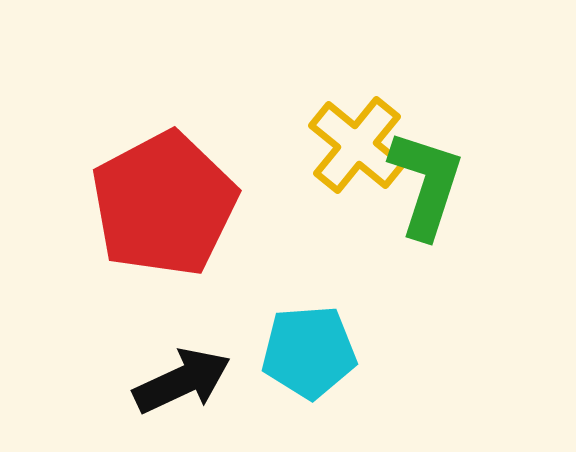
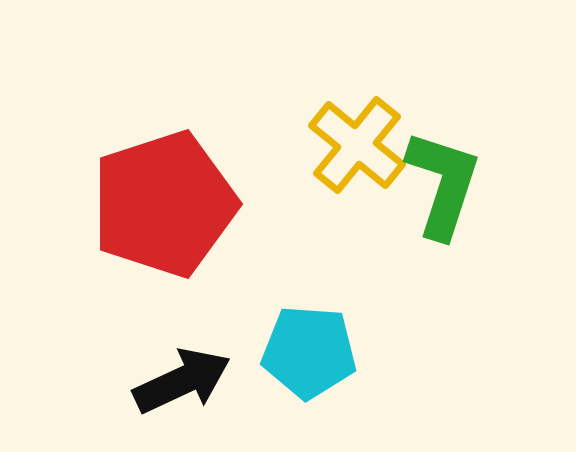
green L-shape: moved 17 px right
red pentagon: rotated 10 degrees clockwise
cyan pentagon: rotated 8 degrees clockwise
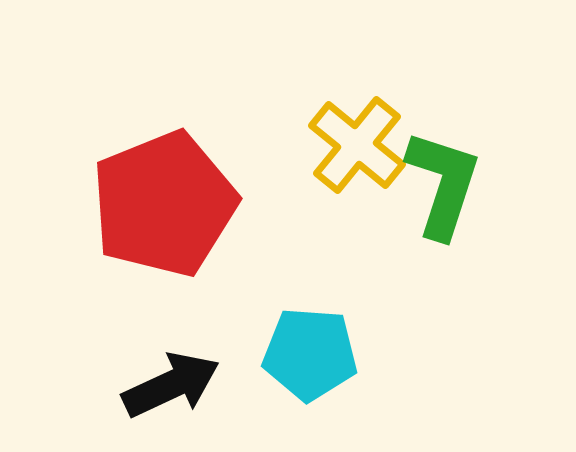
red pentagon: rotated 4 degrees counterclockwise
cyan pentagon: moved 1 px right, 2 px down
black arrow: moved 11 px left, 4 px down
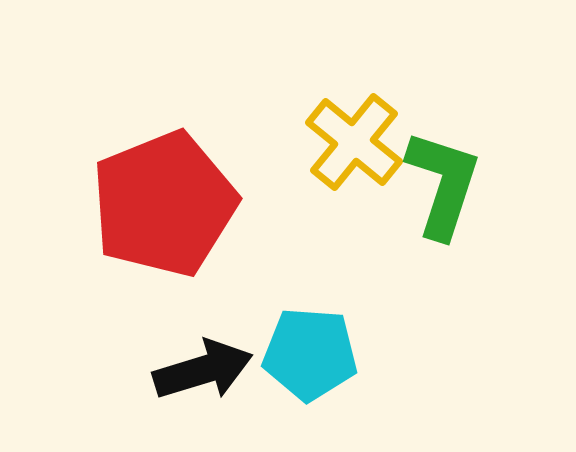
yellow cross: moved 3 px left, 3 px up
black arrow: moved 32 px right, 15 px up; rotated 8 degrees clockwise
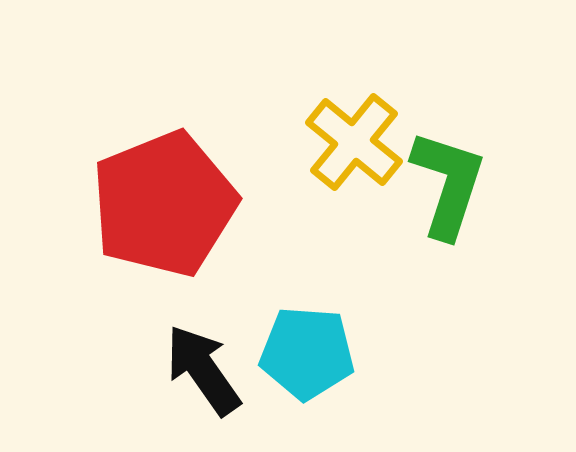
green L-shape: moved 5 px right
cyan pentagon: moved 3 px left, 1 px up
black arrow: rotated 108 degrees counterclockwise
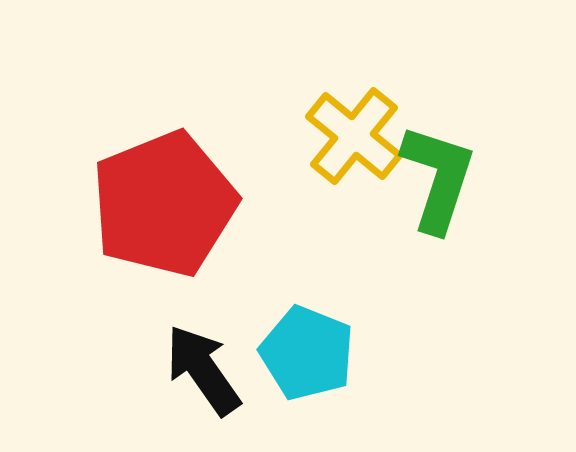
yellow cross: moved 6 px up
green L-shape: moved 10 px left, 6 px up
cyan pentagon: rotated 18 degrees clockwise
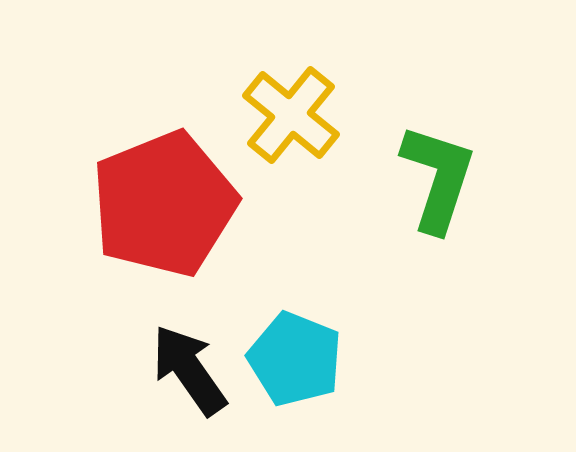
yellow cross: moved 63 px left, 21 px up
cyan pentagon: moved 12 px left, 6 px down
black arrow: moved 14 px left
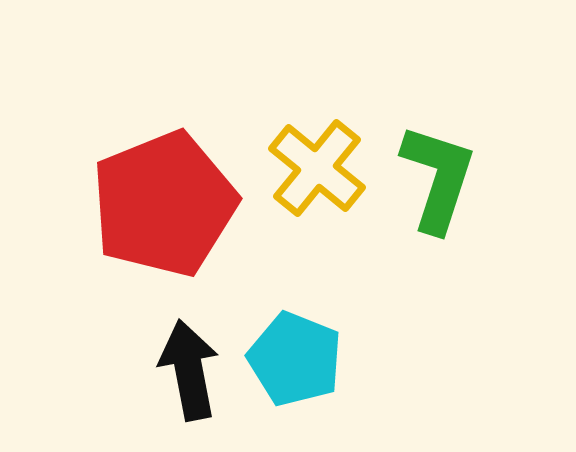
yellow cross: moved 26 px right, 53 px down
black arrow: rotated 24 degrees clockwise
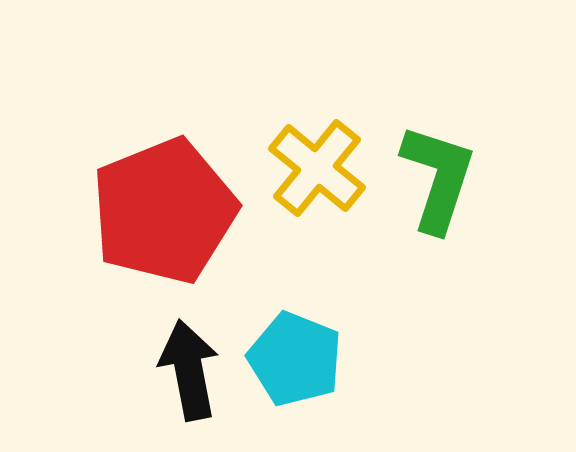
red pentagon: moved 7 px down
